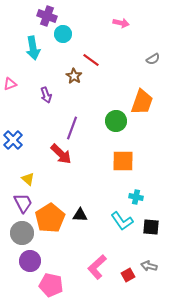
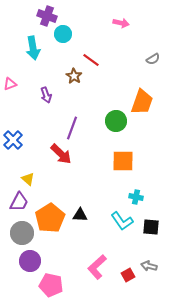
purple trapezoid: moved 4 px left, 1 px up; rotated 55 degrees clockwise
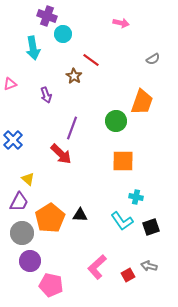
black square: rotated 24 degrees counterclockwise
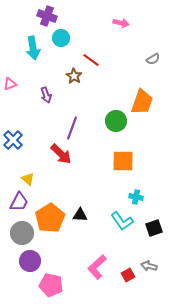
cyan circle: moved 2 px left, 4 px down
black square: moved 3 px right, 1 px down
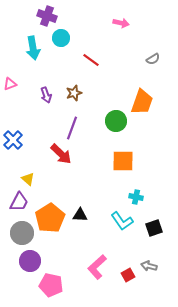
brown star: moved 17 px down; rotated 21 degrees clockwise
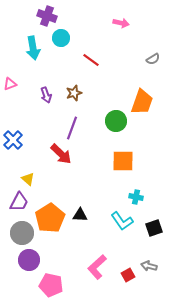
purple circle: moved 1 px left, 1 px up
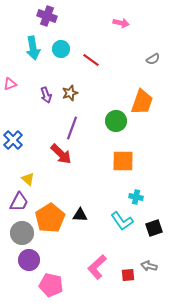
cyan circle: moved 11 px down
brown star: moved 4 px left
red square: rotated 24 degrees clockwise
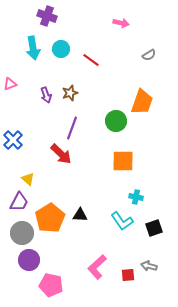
gray semicircle: moved 4 px left, 4 px up
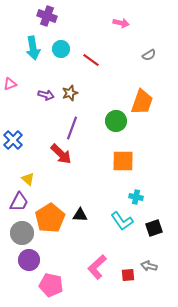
purple arrow: rotated 56 degrees counterclockwise
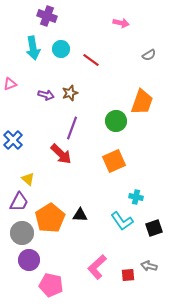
orange square: moved 9 px left; rotated 25 degrees counterclockwise
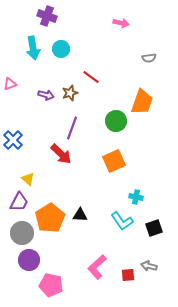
gray semicircle: moved 3 px down; rotated 24 degrees clockwise
red line: moved 17 px down
